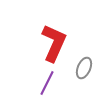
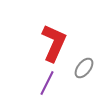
gray ellipse: rotated 15 degrees clockwise
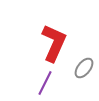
purple line: moved 2 px left
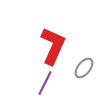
red L-shape: moved 1 px left, 3 px down
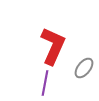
purple line: rotated 15 degrees counterclockwise
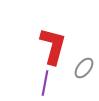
red L-shape: rotated 9 degrees counterclockwise
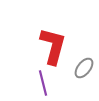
purple line: moved 2 px left; rotated 25 degrees counterclockwise
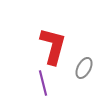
gray ellipse: rotated 10 degrees counterclockwise
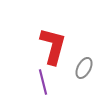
purple line: moved 1 px up
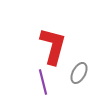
gray ellipse: moved 5 px left, 5 px down
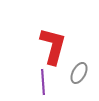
purple line: rotated 10 degrees clockwise
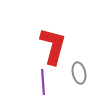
gray ellipse: rotated 40 degrees counterclockwise
